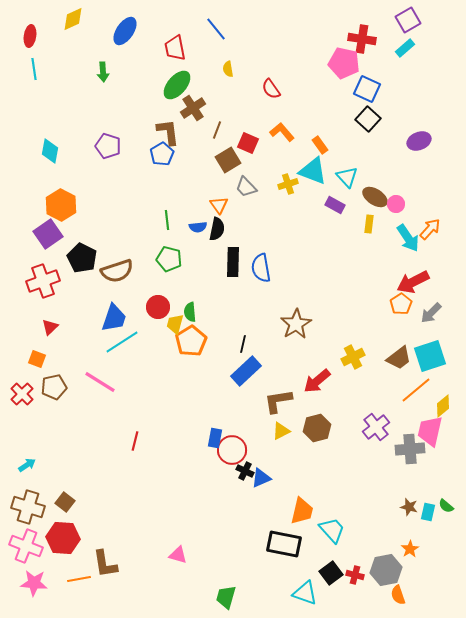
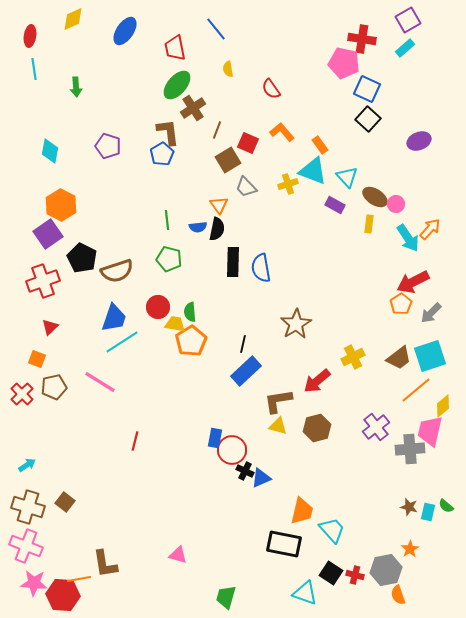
green arrow at (103, 72): moved 27 px left, 15 px down
yellow trapezoid at (175, 324): rotated 85 degrees clockwise
yellow triangle at (281, 431): moved 3 px left, 5 px up; rotated 42 degrees clockwise
red hexagon at (63, 538): moved 57 px down
black square at (331, 573): rotated 20 degrees counterclockwise
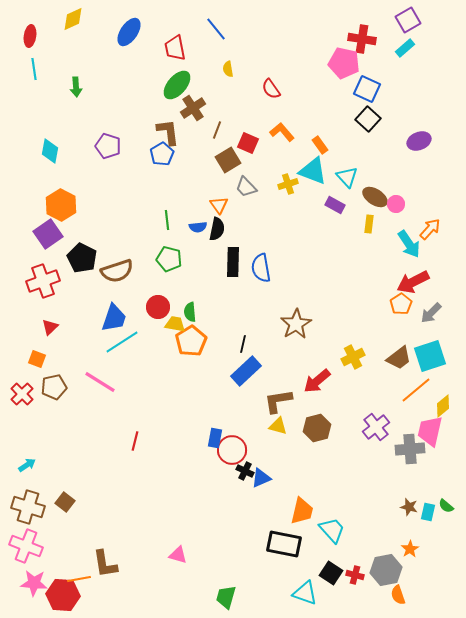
blue ellipse at (125, 31): moved 4 px right, 1 px down
cyan arrow at (408, 238): moved 1 px right, 6 px down
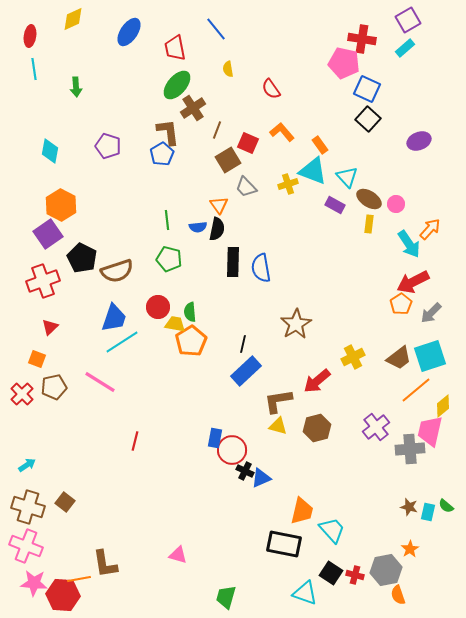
brown ellipse at (375, 197): moved 6 px left, 2 px down
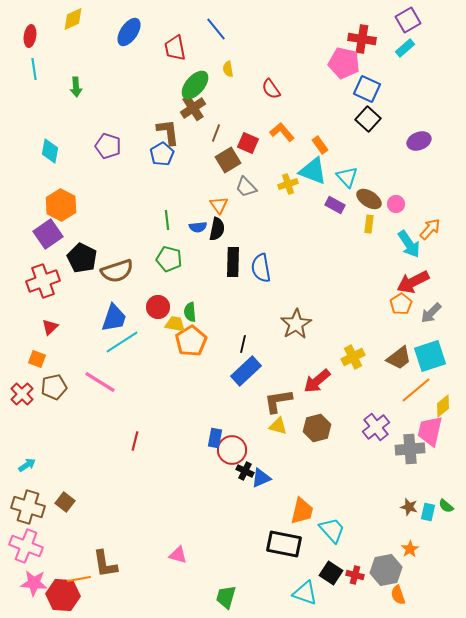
green ellipse at (177, 85): moved 18 px right
brown line at (217, 130): moved 1 px left, 3 px down
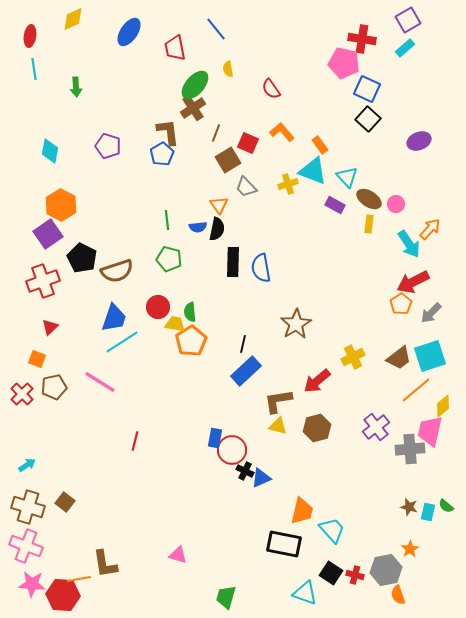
pink star at (34, 583): moved 2 px left, 1 px down
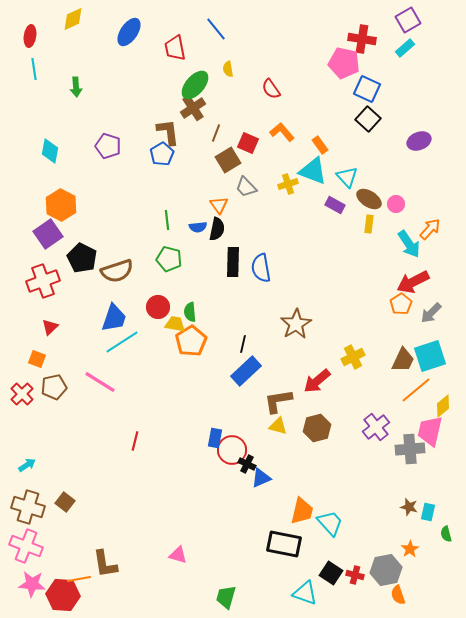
brown trapezoid at (399, 358): moved 4 px right, 2 px down; rotated 28 degrees counterclockwise
black cross at (245, 471): moved 2 px right, 7 px up
green semicircle at (446, 506): moved 28 px down; rotated 35 degrees clockwise
cyan trapezoid at (332, 530): moved 2 px left, 7 px up
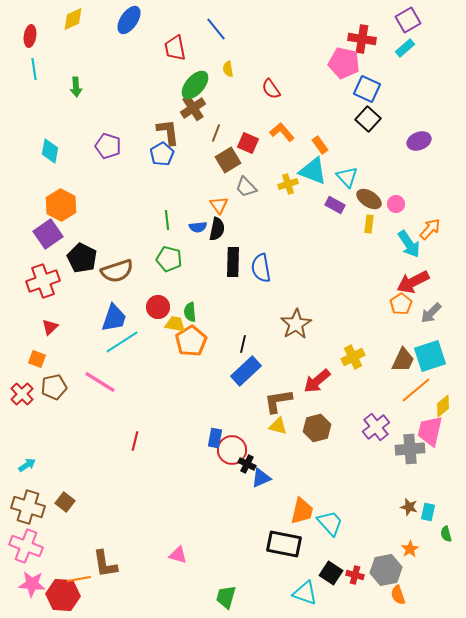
blue ellipse at (129, 32): moved 12 px up
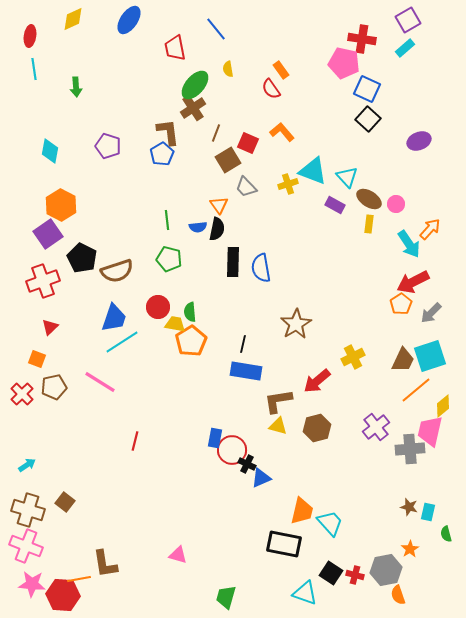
orange rectangle at (320, 145): moved 39 px left, 75 px up
blue rectangle at (246, 371): rotated 52 degrees clockwise
brown cross at (28, 507): moved 3 px down
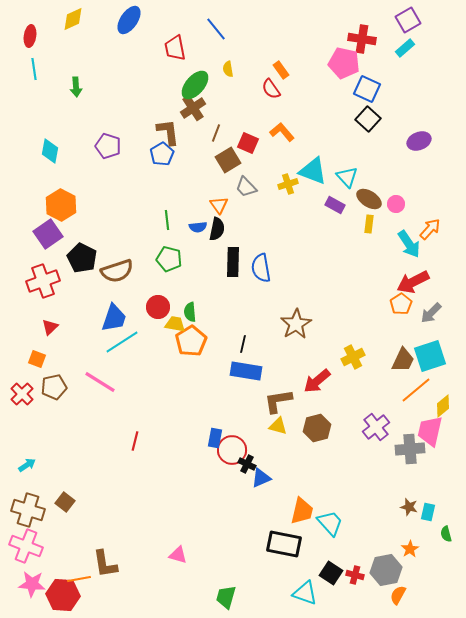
orange semicircle at (398, 595): rotated 48 degrees clockwise
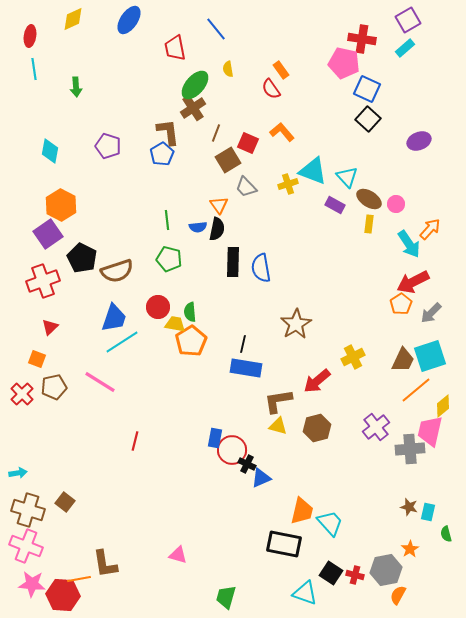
blue rectangle at (246, 371): moved 3 px up
cyan arrow at (27, 465): moved 9 px left, 8 px down; rotated 24 degrees clockwise
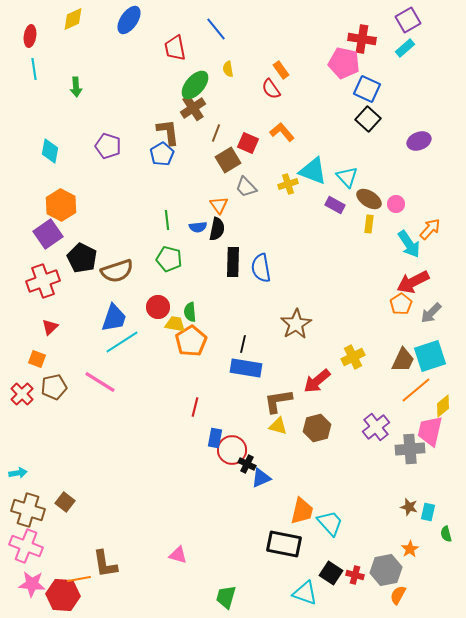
red line at (135, 441): moved 60 px right, 34 px up
